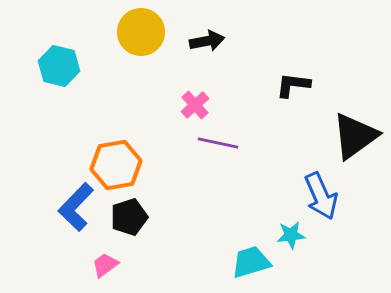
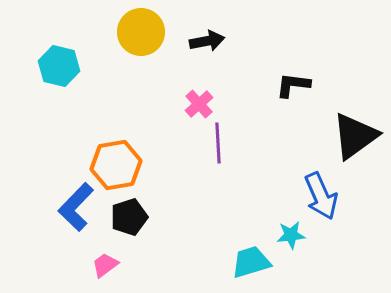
pink cross: moved 4 px right, 1 px up
purple line: rotated 75 degrees clockwise
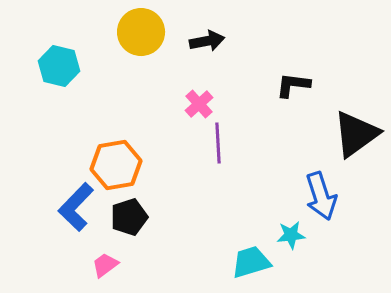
black triangle: moved 1 px right, 2 px up
blue arrow: rotated 6 degrees clockwise
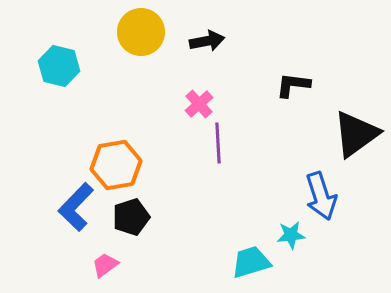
black pentagon: moved 2 px right
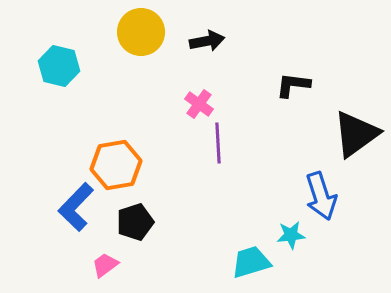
pink cross: rotated 12 degrees counterclockwise
black pentagon: moved 4 px right, 5 px down
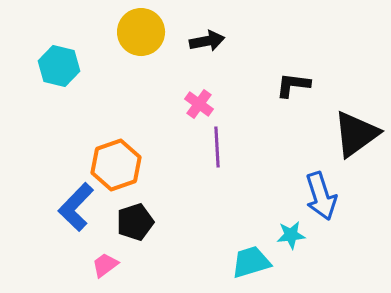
purple line: moved 1 px left, 4 px down
orange hexagon: rotated 9 degrees counterclockwise
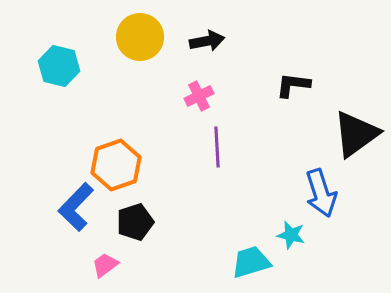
yellow circle: moved 1 px left, 5 px down
pink cross: moved 8 px up; rotated 28 degrees clockwise
blue arrow: moved 3 px up
cyan star: rotated 20 degrees clockwise
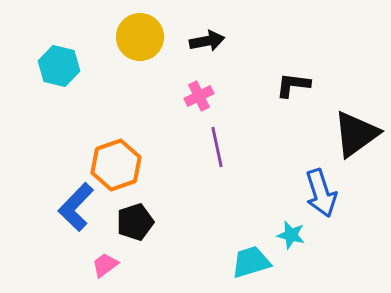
purple line: rotated 9 degrees counterclockwise
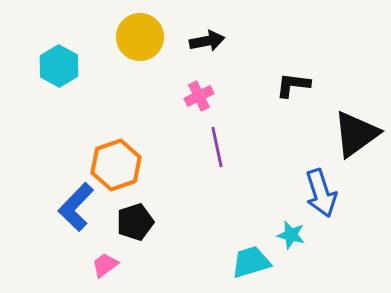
cyan hexagon: rotated 15 degrees clockwise
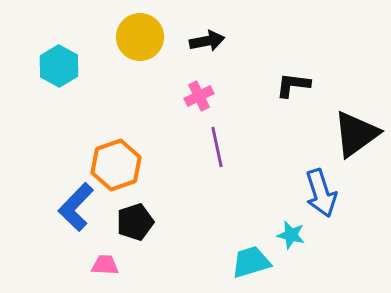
pink trapezoid: rotated 40 degrees clockwise
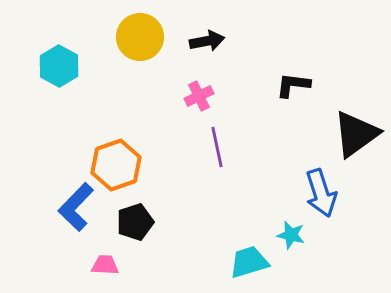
cyan trapezoid: moved 2 px left
